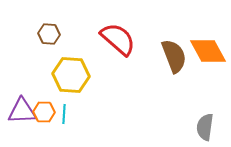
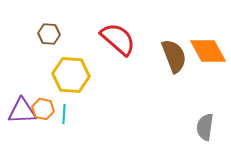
orange hexagon: moved 1 px left, 3 px up; rotated 10 degrees clockwise
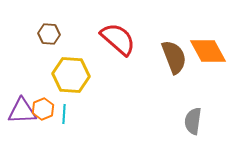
brown semicircle: moved 1 px down
orange hexagon: rotated 25 degrees clockwise
gray semicircle: moved 12 px left, 6 px up
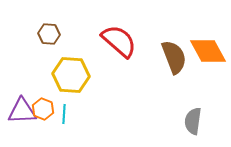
red semicircle: moved 1 px right, 2 px down
orange hexagon: rotated 15 degrees counterclockwise
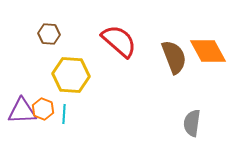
gray semicircle: moved 1 px left, 2 px down
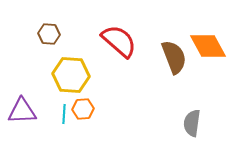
orange diamond: moved 5 px up
orange hexagon: moved 40 px right; rotated 25 degrees counterclockwise
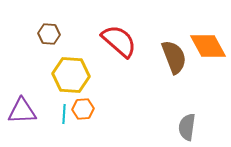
gray semicircle: moved 5 px left, 4 px down
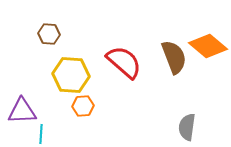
red semicircle: moved 5 px right, 21 px down
orange diamond: rotated 21 degrees counterclockwise
orange hexagon: moved 3 px up
cyan line: moved 23 px left, 20 px down
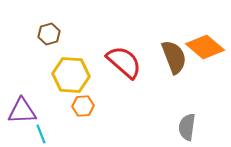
brown hexagon: rotated 20 degrees counterclockwise
orange diamond: moved 3 px left, 1 px down
cyan line: rotated 24 degrees counterclockwise
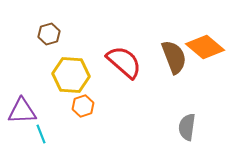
orange hexagon: rotated 15 degrees counterclockwise
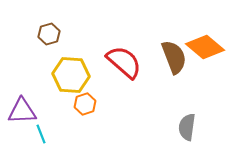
orange hexagon: moved 2 px right, 2 px up
